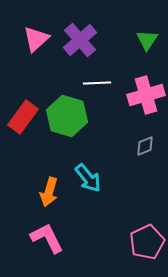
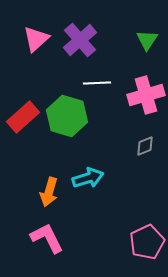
red rectangle: rotated 12 degrees clockwise
cyan arrow: rotated 68 degrees counterclockwise
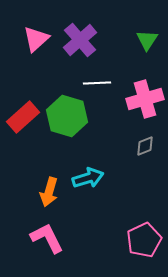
pink cross: moved 1 px left, 4 px down
pink pentagon: moved 3 px left, 2 px up
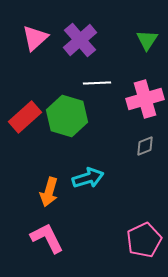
pink triangle: moved 1 px left, 1 px up
red rectangle: moved 2 px right
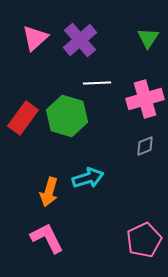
green triangle: moved 1 px right, 2 px up
red rectangle: moved 2 px left, 1 px down; rotated 12 degrees counterclockwise
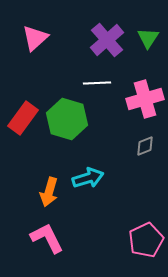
purple cross: moved 27 px right
green hexagon: moved 3 px down
pink pentagon: moved 2 px right
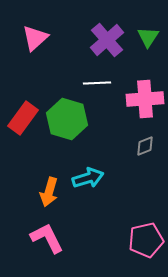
green triangle: moved 1 px up
pink cross: rotated 12 degrees clockwise
pink pentagon: rotated 12 degrees clockwise
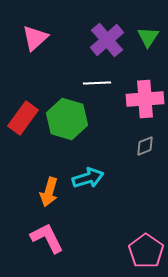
pink pentagon: moved 11 px down; rotated 24 degrees counterclockwise
